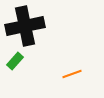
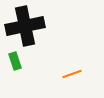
green rectangle: rotated 60 degrees counterclockwise
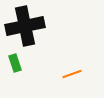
green rectangle: moved 2 px down
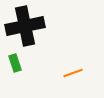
orange line: moved 1 px right, 1 px up
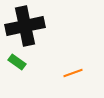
green rectangle: moved 2 px right, 1 px up; rotated 36 degrees counterclockwise
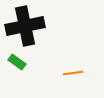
orange line: rotated 12 degrees clockwise
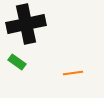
black cross: moved 1 px right, 2 px up
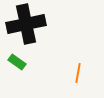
orange line: moved 5 px right; rotated 72 degrees counterclockwise
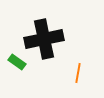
black cross: moved 18 px right, 15 px down
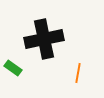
green rectangle: moved 4 px left, 6 px down
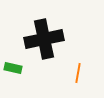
green rectangle: rotated 24 degrees counterclockwise
